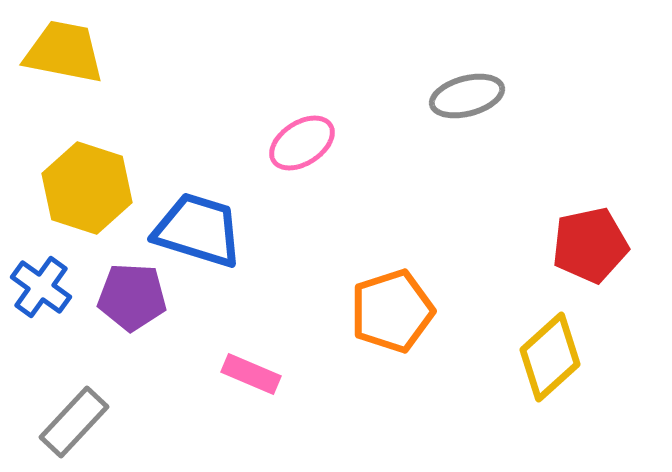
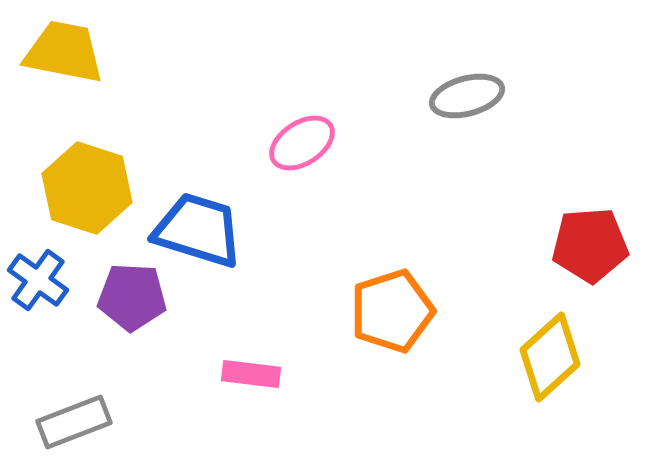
red pentagon: rotated 8 degrees clockwise
blue cross: moved 3 px left, 7 px up
pink rectangle: rotated 16 degrees counterclockwise
gray rectangle: rotated 26 degrees clockwise
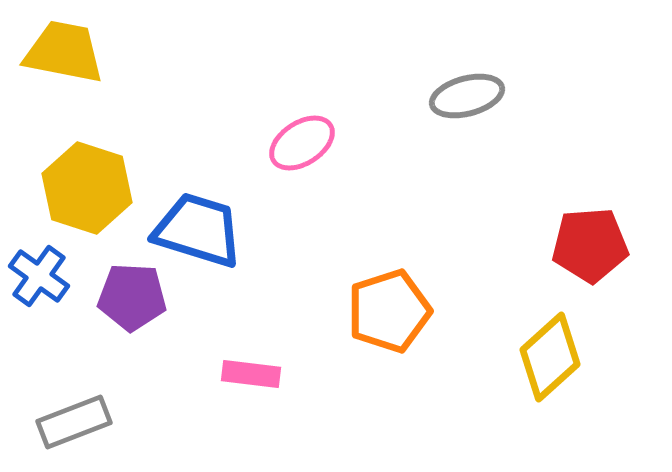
blue cross: moved 1 px right, 4 px up
orange pentagon: moved 3 px left
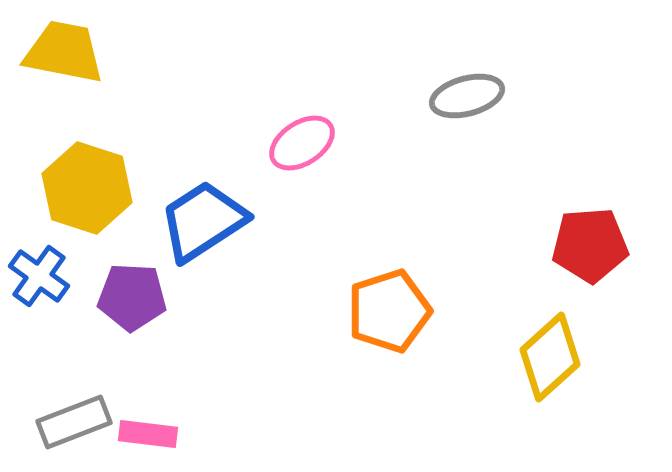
blue trapezoid: moved 5 px right, 9 px up; rotated 50 degrees counterclockwise
pink rectangle: moved 103 px left, 60 px down
